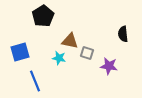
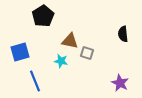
cyan star: moved 2 px right, 3 px down
purple star: moved 11 px right, 17 px down; rotated 18 degrees clockwise
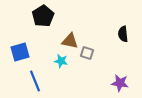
purple star: rotated 18 degrees counterclockwise
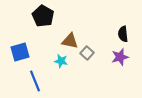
black pentagon: rotated 10 degrees counterclockwise
gray square: rotated 24 degrees clockwise
purple star: moved 26 px up; rotated 24 degrees counterclockwise
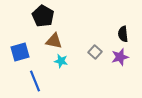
brown triangle: moved 16 px left
gray square: moved 8 px right, 1 px up
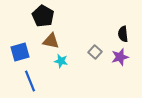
brown triangle: moved 3 px left
blue line: moved 5 px left
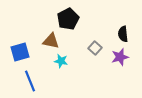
black pentagon: moved 25 px right, 3 px down; rotated 15 degrees clockwise
gray square: moved 4 px up
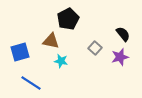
black semicircle: rotated 147 degrees clockwise
blue line: moved 1 px right, 2 px down; rotated 35 degrees counterclockwise
